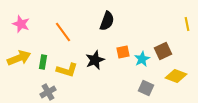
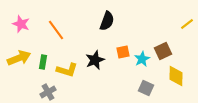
yellow line: rotated 64 degrees clockwise
orange line: moved 7 px left, 2 px up
yellow diamond: rotated 70 degrees clockwise
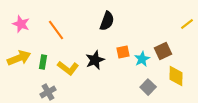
yellow L-shape: moved 1 px right, 2 px up; rotated 20 degrees clockwise
gray square: moved 2 px right, 1 px up; rotated 21 degrees clockwise
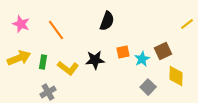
black star: rotated 18 degrees clockwise
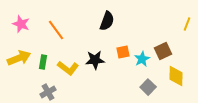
yellow line: rotated 32 degrees counterclockwise
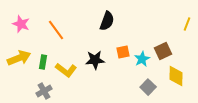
yellow L-shape: moved 2 px left, 2 px down
gray cross: moved 4 px left, 1 px up
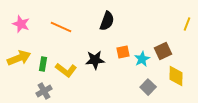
orange line: moved 5 px right, 3 px up; rotated 30 degrees counterclockwise
green rectangle: moved 2 px down
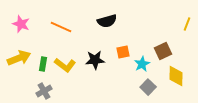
black semicircle: rotated 54 degrees clockwise
cyan star: moved 5 px down
yellow L-shape: moved 1 px left, 5 px up
